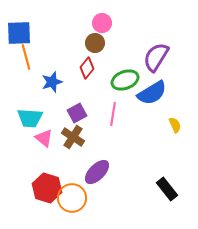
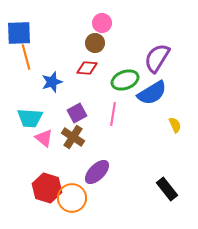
purple semicircle: moved 1 px right, 1 px down
red diamond: rotated 55 degrees clockwise
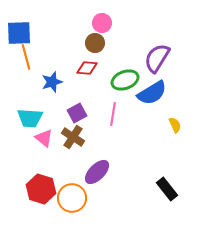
red hexagon: moved 6 px left, 1 px down
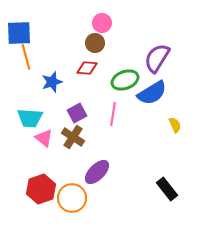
red hexagon: rotated 24 degrees clockwise
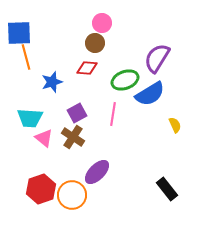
blue semicircle: moved 2 px left, 1 px down
orange circle: moved 3 px up
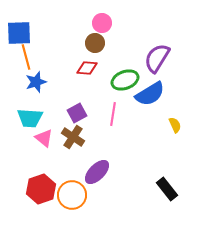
blue star: moved 16 px left
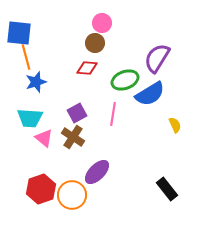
blue square: rotated 8 degrees clockwise
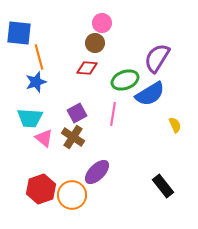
orange line: moved 13 px right
black rectangle: moved 4 px left, 3 px up
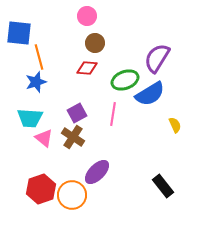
pink circle: moved 15 px left, 7 px up
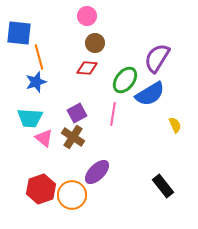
green ellipse: rotated 32 degrees counterclockwise
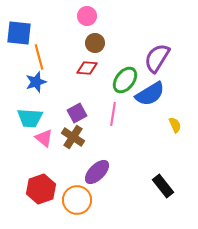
orange circle: moved 5 px right, 5 px down
